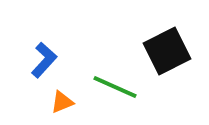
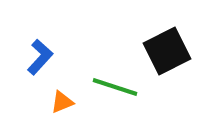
blue L-shape: moved 4 px left, 3 px up
green line: rotated 6 degrees counterclockwise
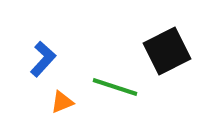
blue L-shape: moved 3 px right, 2 px down
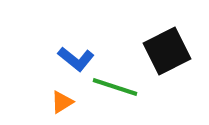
blue L-shape: moved 33 px right; rotated 87 degrees clockwise
orange triangle: rotated 10 degrees counterclockwise
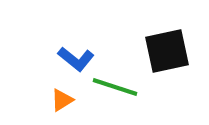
black square: rotated 15 degrees clockwise
orange triangle: moved 2 px up
